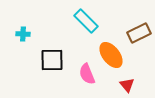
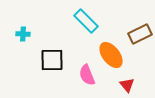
brown rectangle: moved 1 px right, 1 px down
pink semicircle: moved 1 px down
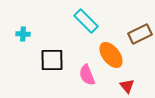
red triangle: moved 1 px down
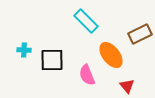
cyan cross: moved 1 px right, 16 px down
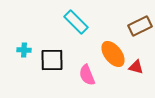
cyan rectangle: moved 10 px left, 1 px down
brown rectangle: moved 8 px up
orange ellipse: moved 2 px right, 1 px up
red triangle: moved 9 px right, 19 px up; rotated 35 degrees counterclockwise
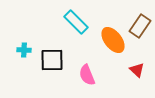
brown rectangle: rotated 30 degrees counterclockwise
orange ellipse: moved 14 px up
red triangle: moved 1 px right, 3 px down; rotated 28 degrees clockwise
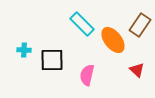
cyan rectangle: moved 6 px right, 2 px down
brown rectangle: moved 1 px up
pink semicircle: rotated 35 degrees clockwise
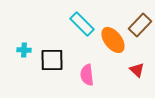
brown rectangle: rotated 10 degrees clockwise
pink semicircle: rotated 20 degrees counterclockwise
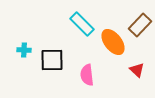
orange ellipse: moved 2 px down
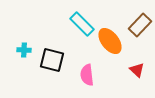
orange ellipse: moved 3 px left, 1 px up
black square: rotated 15 degrees clockwise
